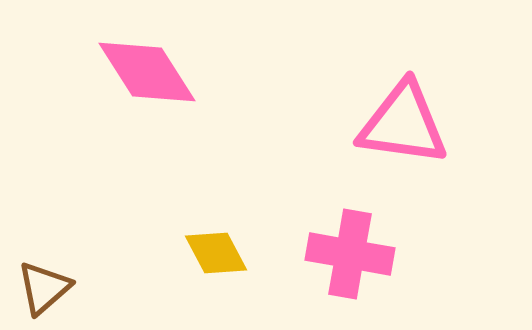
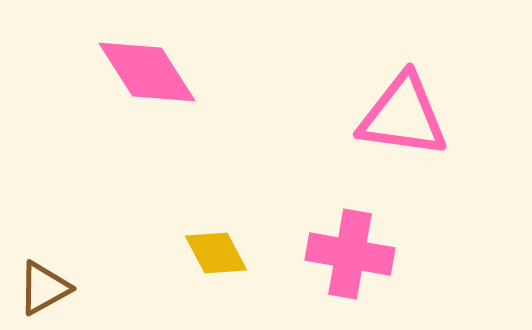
pink triangle: moved 8 px up
brown triangle: rotated 12 degrees clockwise
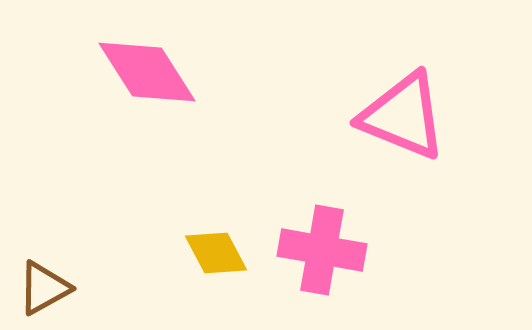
pink triangle: rotated 14 degrees clockwise
pink cross: moved 28 px left, 4 px up
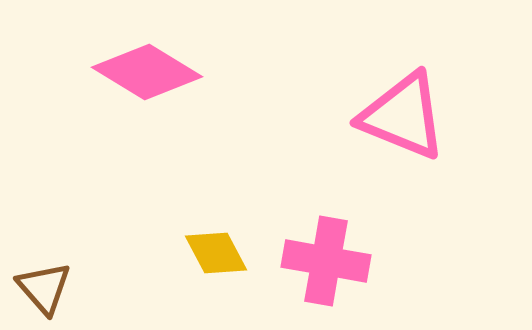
pink diamond: rotated 26 degrees counterclockwise
pink cross: moved 4 px right, 11 px down
brown triangle: rotated 42 degrees counterclockwise
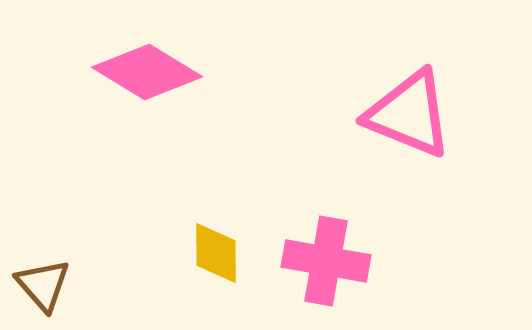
pink triangle: moved 6 px right, 2 px up
yellow diamond: rotated 28 degrees clockwise
brown triangle: moved 1 px left, 3 px up
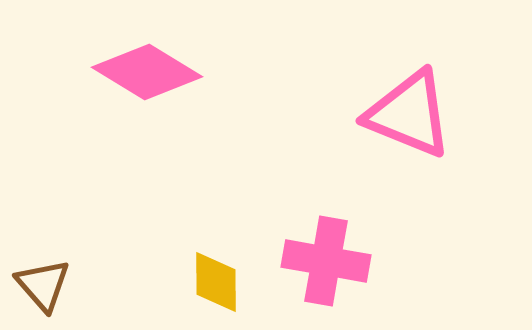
yellow diamond: moved 29 px down
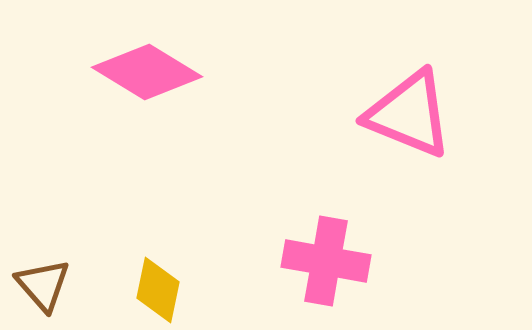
yellow diamond: moved 58 px left, 8 px down; rotated 12 degrees clockwise
